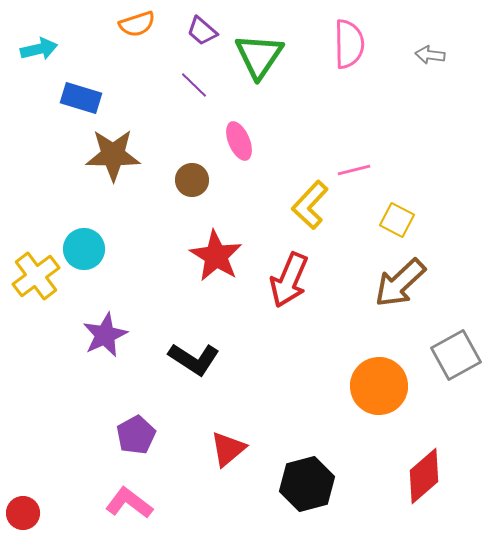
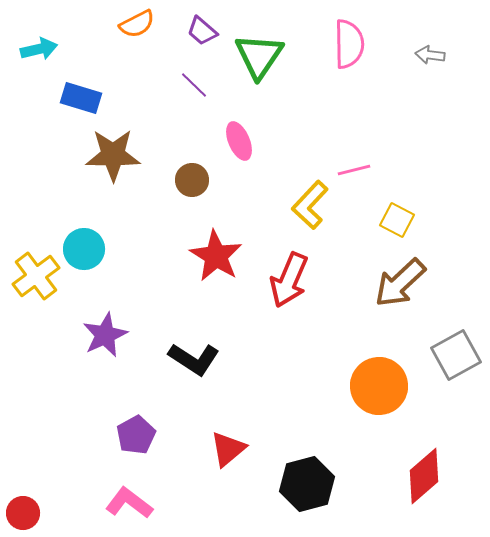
orange semicircle: rotated 9 degrees counterclockwise
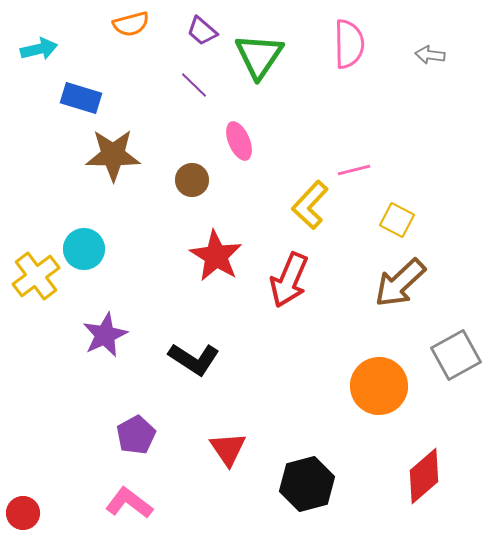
orange semicircle: moved 6 px left; rotated 12 degrees clockwise
red triangle: rotated 24 degrees counterclockwise
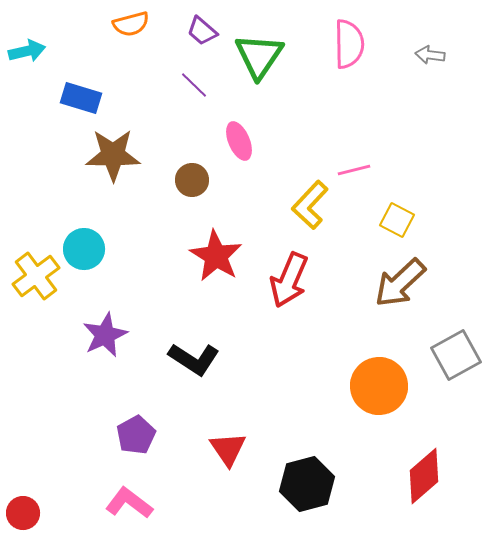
cyan arrow: moved 12 px left, 2 px down
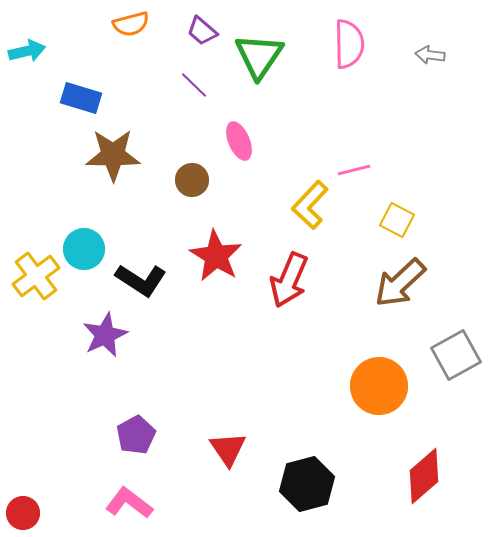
black L-shape: moved 53 px left, 79 px up
